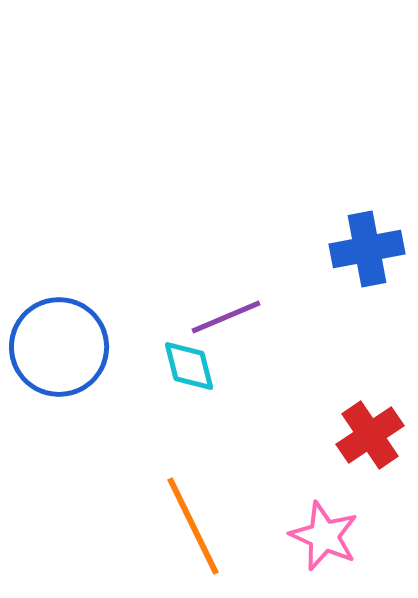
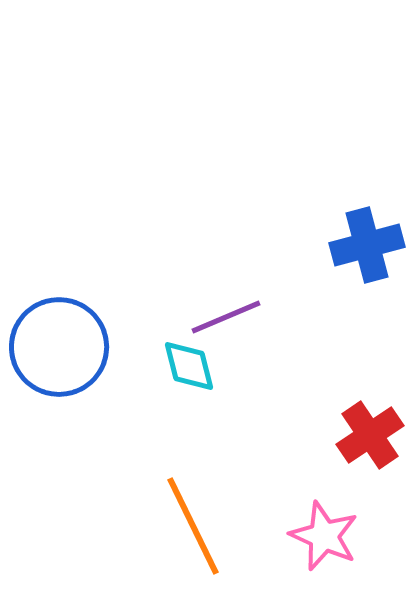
blue cross: moved 4 px up; rotated 4 degrees counterclockwise
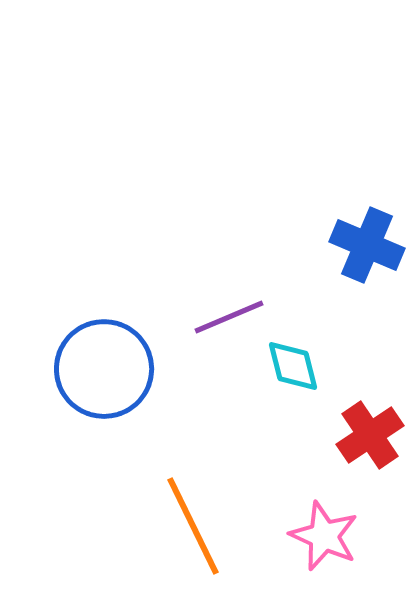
blue cross: rotated 38 degrees clockwise
purple line: moved 3 px right
blue circle: moved 45 px right, 22 px down
cyan diamond: moved 104 px right
